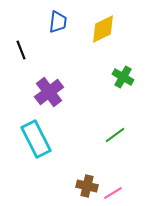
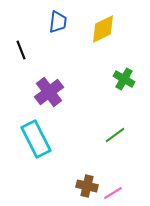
green cross: moved 1 px right, 2 px down
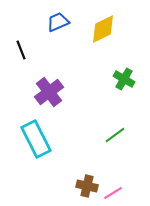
blue trapezoid: rotated 120 degrees counterclockwise
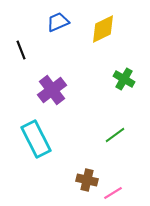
purple cross: moved 3 px right, 2 px up
brown cross: moved 6 px up
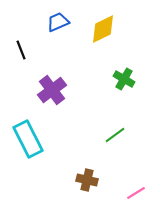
cyan rectangle: moved 8 px left
pink line: moved 23 px right
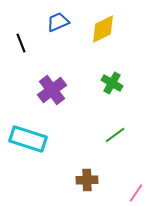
black line: moved 7 px up
green cross: moved 12 px left, 4 px down
cyan rectangle: rotated 45 degrees counterclockwise
brown cross: rotated 15 degrees counterclockwise
pink line: rotated 24 degrees counterclockwise
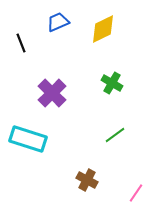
purple cross: moved 3 px down; rotated 8 degrees counterclockwise
brown cross: rotated 30 degrees clockwise
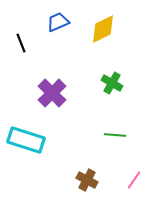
green line: rotated 40 degrees clockwise
cyan rectangle: moved 2 px left, 1 px down
pink line: moved 2 px left, 13 px up
